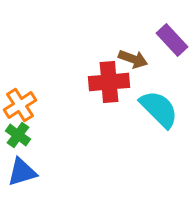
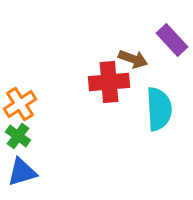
orange cross: moved 1 px up
cyan semicircle: rotated 42 degrees clockwise
green cross: moved 1 px down
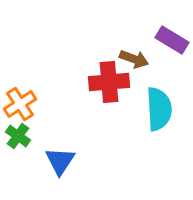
purple rectangle: rotated 16 degrees counterclockwise
brown arrow: moved 1 px right
blue triangle: moved 38 px right, 11 px up; rotated 40 degrees counterclockwise
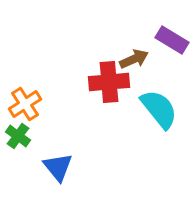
brown arrow: rotated 44 degrees counterclockwise
orange cross: moved 5 px right
cyan semicircle: rotated 36 degrees counterclockwise
blue triangle: moved 2 px left, 6 px down; rotated 12 degrees counterclockwise
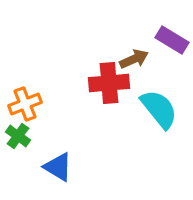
red cross: moved 1 px down
orange cross: rotated 12 degrees clockwise
blue triangle: rotated 20 degrees counterclockwise
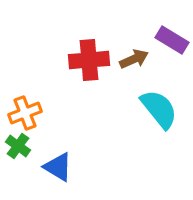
red cross: moved 20 px left, 23 px up
orange cross: moved 9 px down
green cross: moved 10 px down
